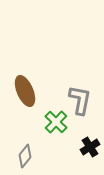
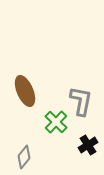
gray L-shape: moved 1 px right, 1 px down
black cross: moved 2 px left, 2 px up
gray diamond: moved 1 px left, 1 px down
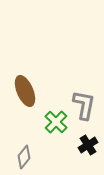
gray L-shape: moved 3 px right, 4 px down
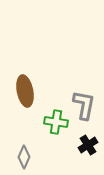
brown ellipse: rotated 12 degrees clockwise
green cross: rotated 35 degrees counterclockwise
gray diamond: rotated 15 degrees counterclockwise
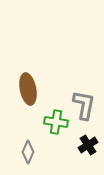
brown ellipse: moved 3 px right, 2 px up
gray diamond: moved 4 px right, 5 px up
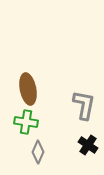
green cross: moved 30 px left
black cross: rotated 24 degrees counterclockwise
gray diamond: moved 10 px right
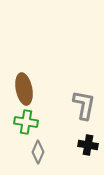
brown ellipse: moved 4 px left
black cross: rotated 24 degrees counterclockwise
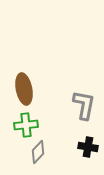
green cross: moved 3 px down; rotated 15 degrees counterclockwise
black cross: moved 2 px down
gray diamond: rotated 20 degrees clockwise
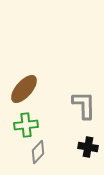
brown ellipse: rotated 52 degrees clockwise
gray L-shape: rotated 12 degrees counterclockwise
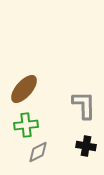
black cross: moved 2 px left, 1 px up
gray diamond: rotated 20 degrees clockwise
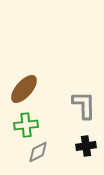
black cross: rotated 18 degrees counterclockwise
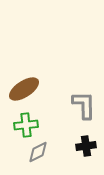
brown ellipse: rotated 16 degrees clockwise
